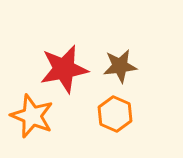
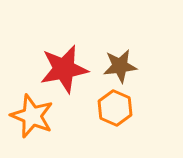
orange hexagon: moved 6 px up
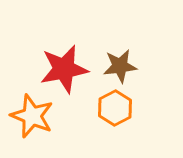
orange hexagon: rotated 8 degrees clockwise
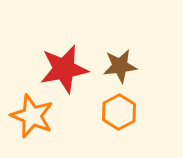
orange hexagon: moved 4 px right, 4 px down
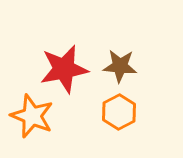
brown star: rotated 12 degrees clockwise
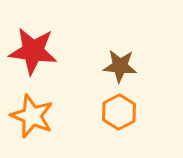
red star: moved 31 px left, 18 px up; rotated 18 degrees clockwise
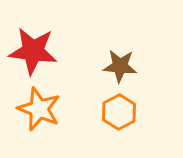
orange star: moved 7 px right, 7 px up
